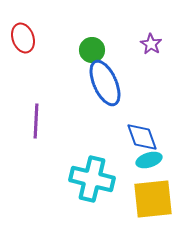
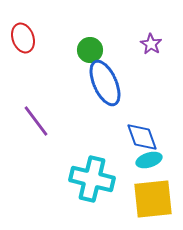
green circle: moved 2 px left
purple line: rotated 40 degrees counterclockwise
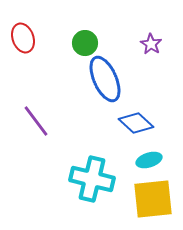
green circle: moved 5 px left, 7 px up
blue ellipse: moved 4 px up
blue diamond: moved 6 px left, 14 px up; rotated 28 degrees counterclockwise
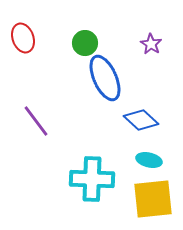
blue ellipse: moved 1 px up
blue diamond: moved 5 px right, 3 px up
cyan ellipse: rotated 30 degrees clockwise
cyan cross: rotated 12 degrees counterclockwise
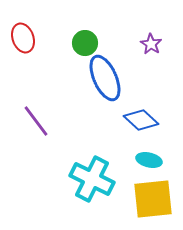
cyan cross: rotated 24 degrees clockwise
